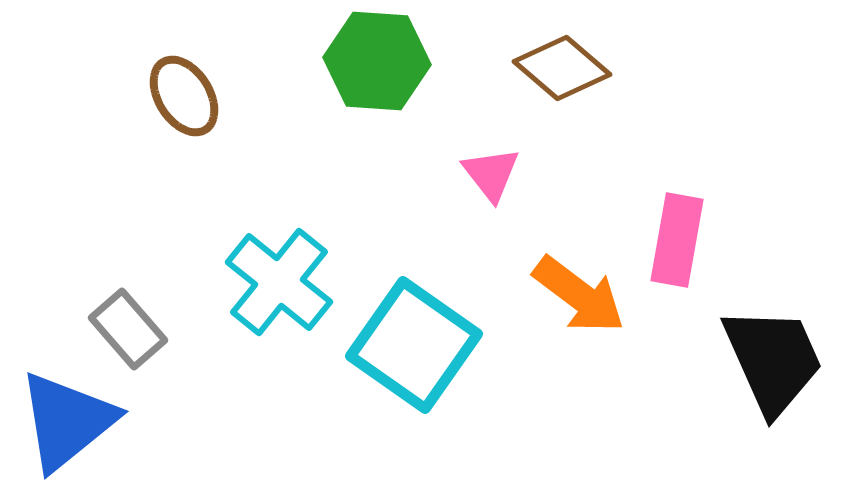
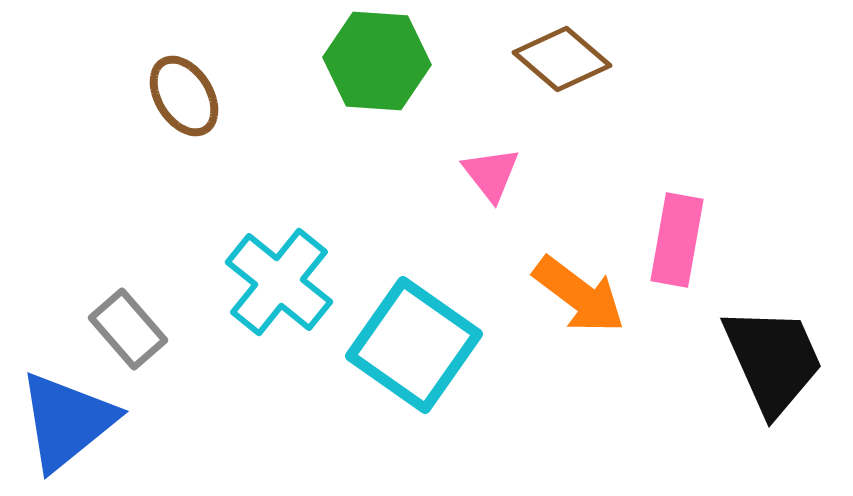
brown diamond: moved 9 px up
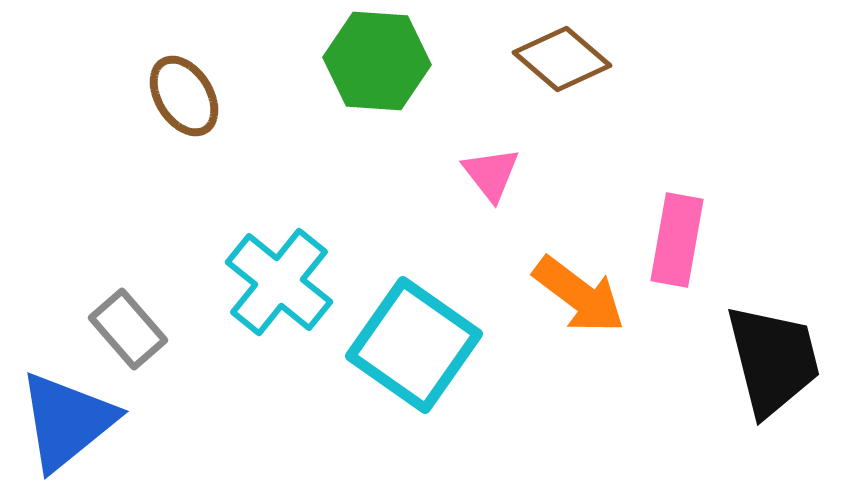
black trapezoid: rotated 10 degrees clockwise
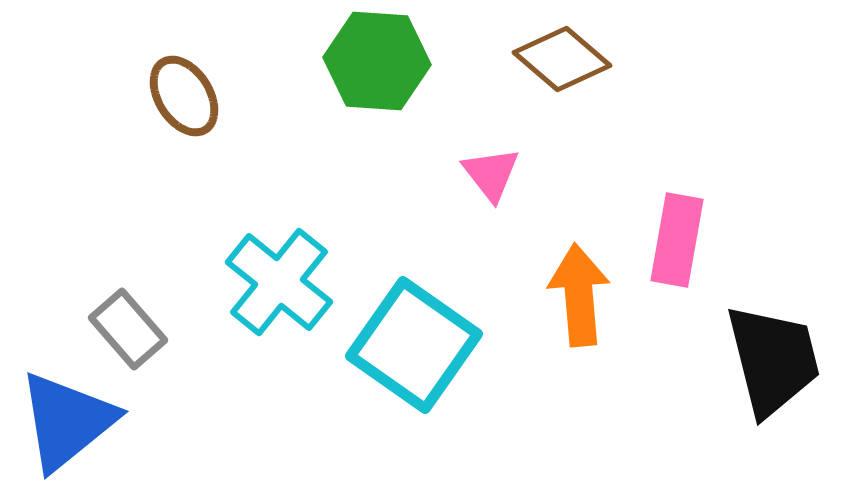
orange arrow: rotated 132 degrees counterclockwise
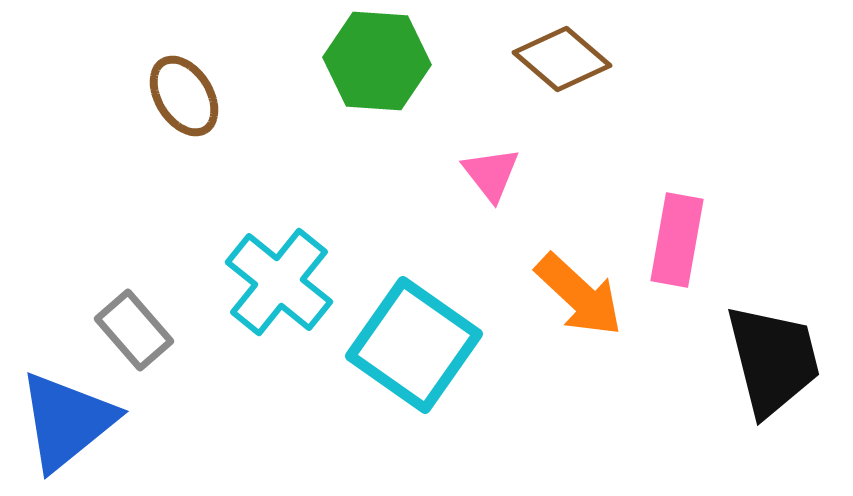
orange arrow: rotated 138 degrees clockwise
gray rectangle: moved 6 px right, 1 px down
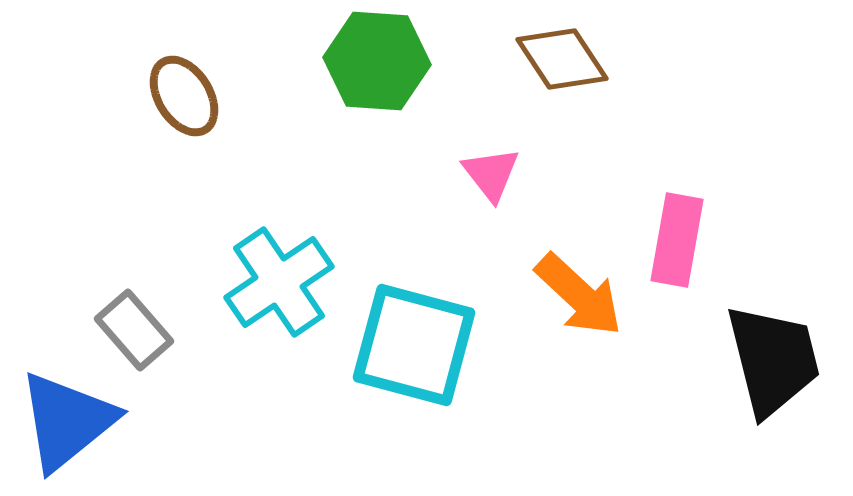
brown diamond: rotated 16 degrees clockwise
cyan cross: rotated 17 degrees clockwise
cyan square: rotated 20 degrees counterclockwise
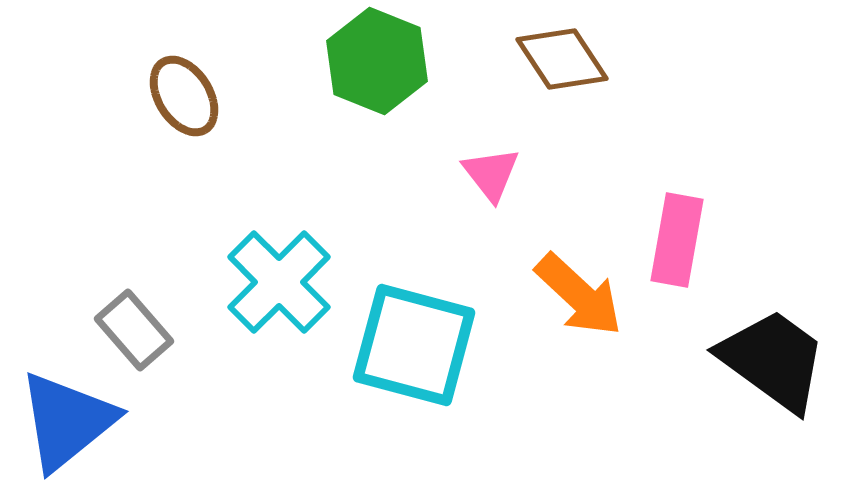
green hexagon: rotated 18 degrees clockwise
cyan cross: rotated 11 degrees counterclockwise
black trapezoid: rotated 40 degrees counterclockwise
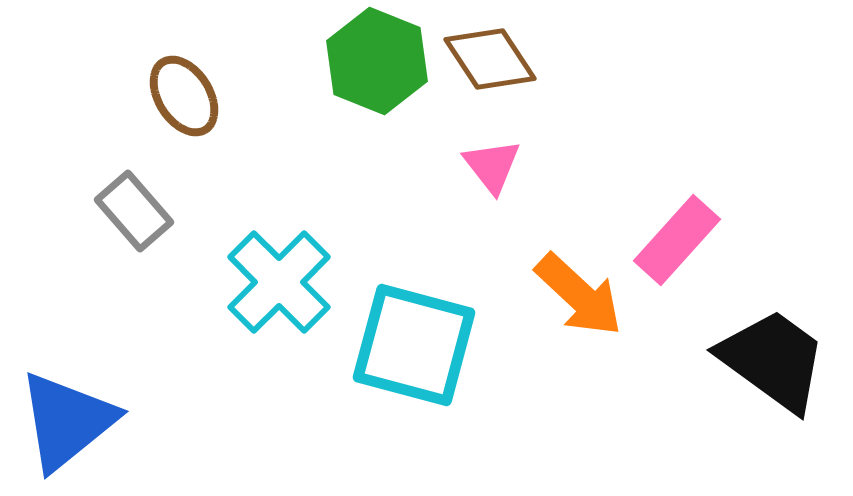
brown diamond: moved 72 px left
pink triangle: moved 1 px right, 8 px up
pink rectangle: rotated 32 degrees clockwise
gray rectangle: moved 119 px up
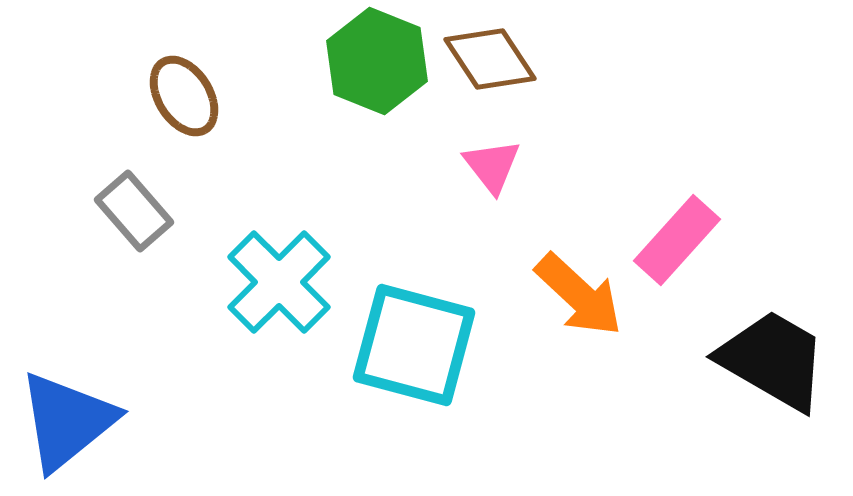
black trapezoid: rotated 6 degrees counterclockwise
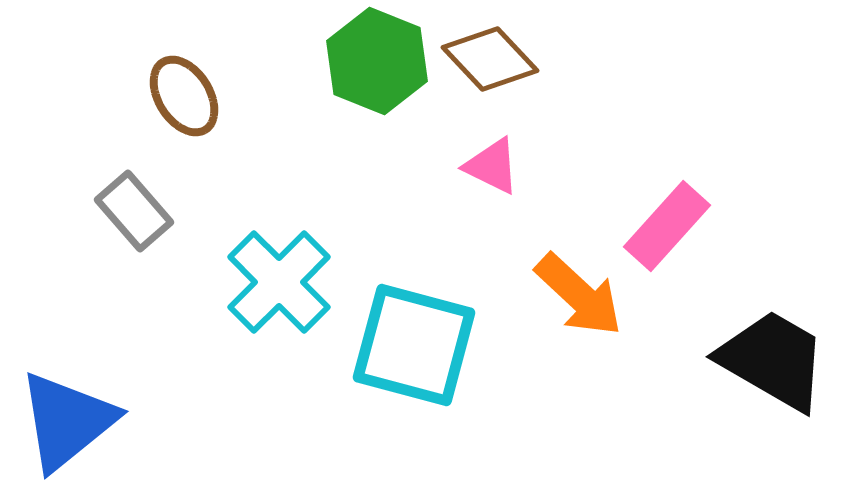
brown diamond: rotated 10 degrees counterclockwise
pink triangle: rotated 26 degrees counterclockwise
pink rectangle: moved 10 px left, 14 px up
